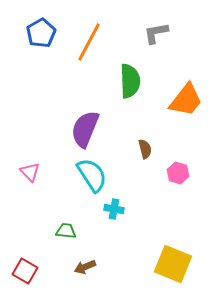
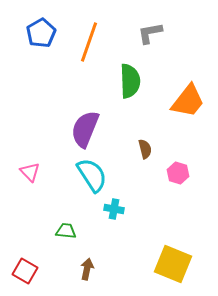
gray L-shape: moved 6 px left
orange line: rotated 9 degrees counterclockwise
orange trapezoid: moved 2 px right, 1 px down
brown arrow: moved 2 px right, 2 px down; rotated 125 degrees clockwise
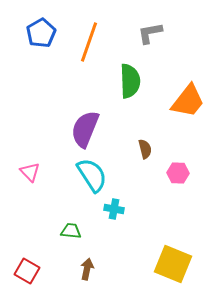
pink hexagon: rotated 15 degrees counterclockwise
green trapezoid: moved 5 px right
red square: moved 2 px right
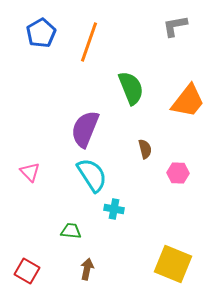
gray L-shape: moved 25 px right, 7 px up
green semicircle: moved 1 px right, 7 px down; rotated 20 degrees counterclockwise
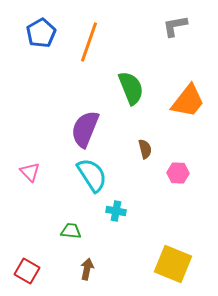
cyan cross: moved 2 px right, 2 px down
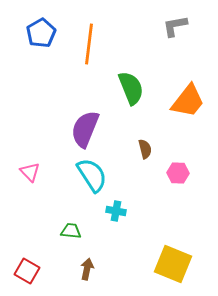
orange line: moved 2 px down; rotated 12 degrees counterclockwise
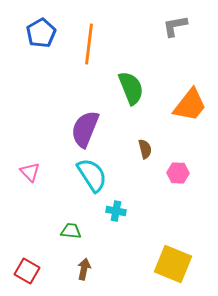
orange trapezoid: moved 2 px right, 4 px down
brown arrow: moved 3 px left
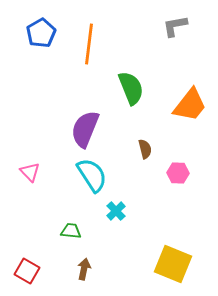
cyan cross: rotated 36 degrees clockwise
